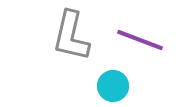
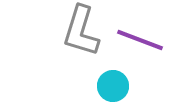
gray L-shape: moved 10 px right, 5 px up; rotated 4 degrees clockwise
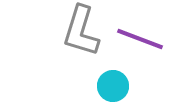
purple line: moved 1 px up
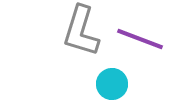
cyan circle: moved 1 px left, 2 px up
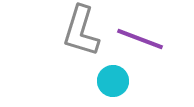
cyan circle: moved 1 px right, 3 px up
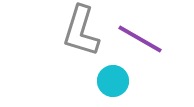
purple line: rotated 9 degrees clockwise
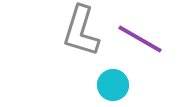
cyan circle: moved 4 px down
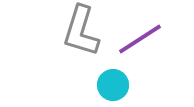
purple line: rotated 63 degrees counterclockwise
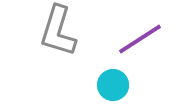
gray L-shape: moved 23 px left
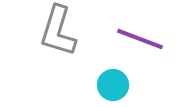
purple line: rotated 54 degrees clockwise
